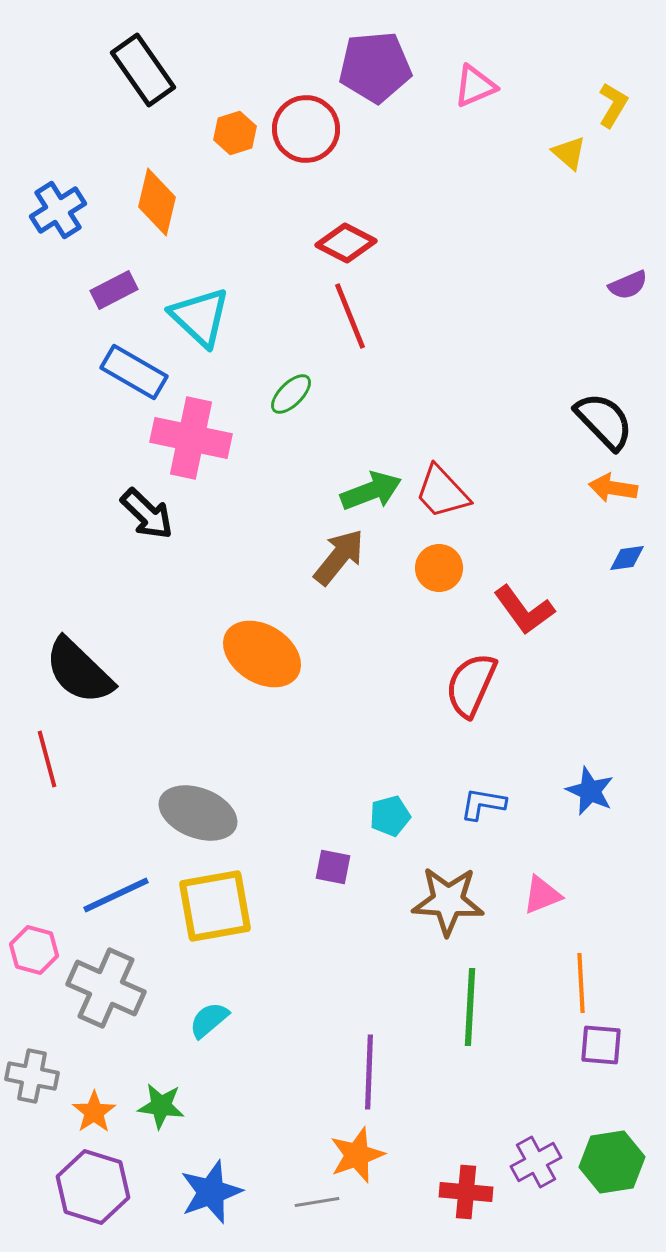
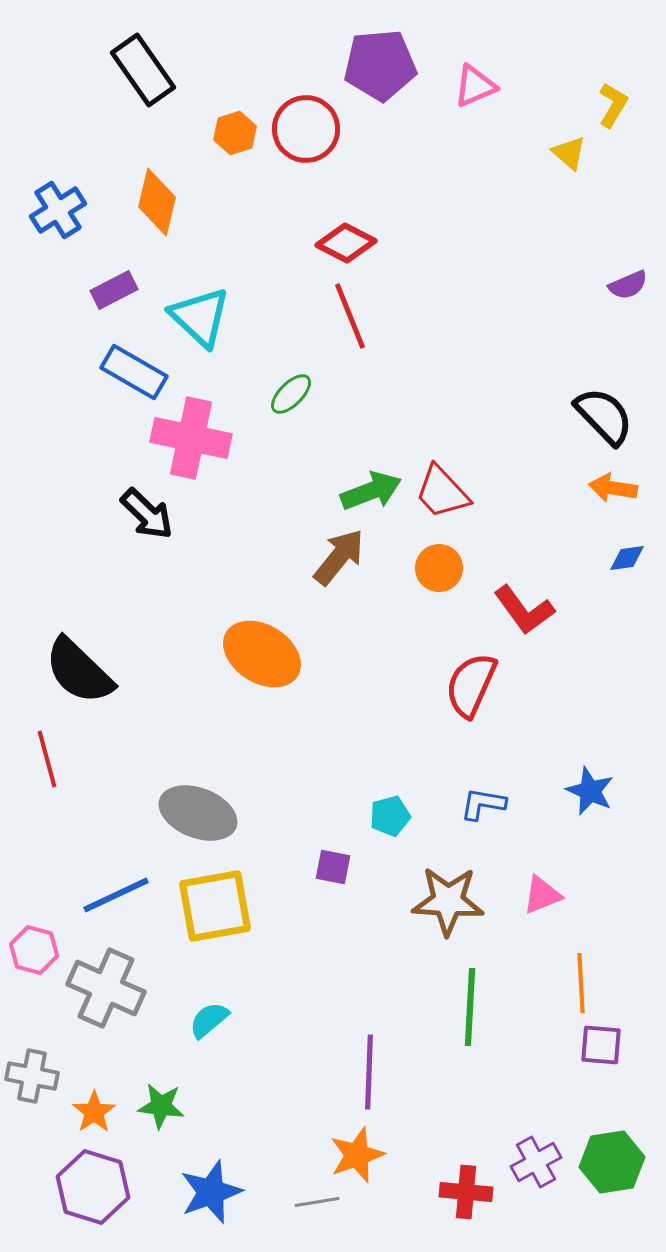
purple pentagon at (375, 67): moved 5 px right, 2 px up
black semicircle at (604, 421): moved 5 px up
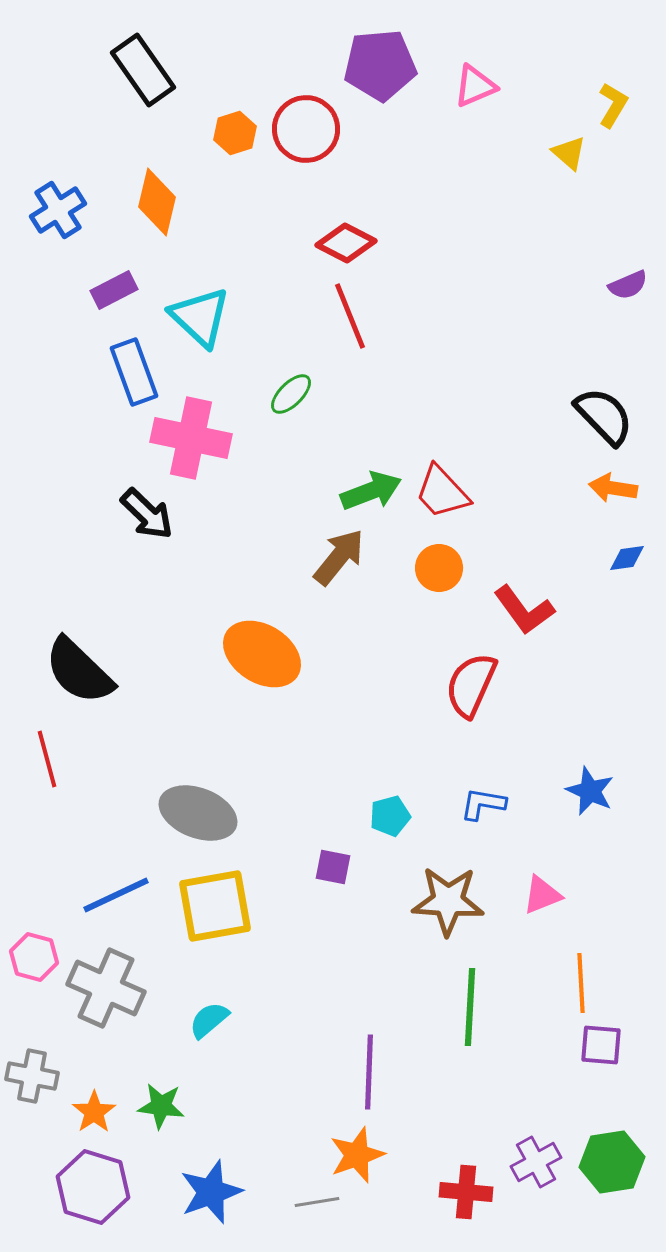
blue rectangle at (134, 372): rotated 40 degrees clockwise
pink hexagon at (34, 950): moved 7 px down
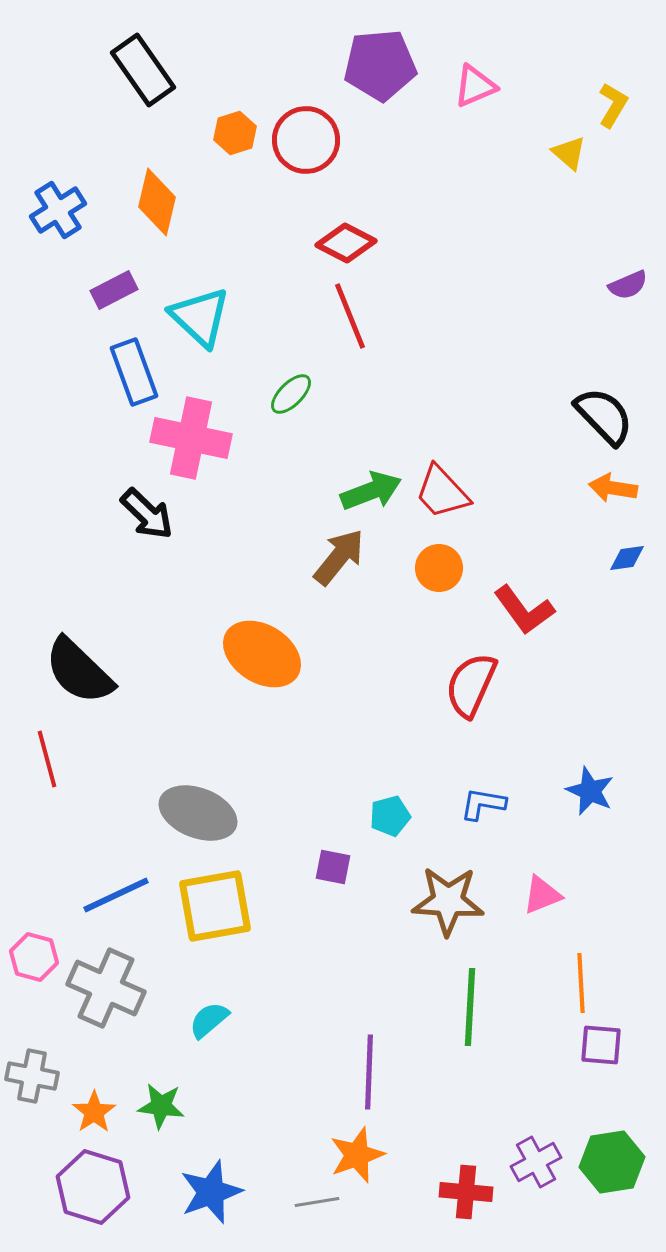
red circle at (306, 129): moved 11 px down
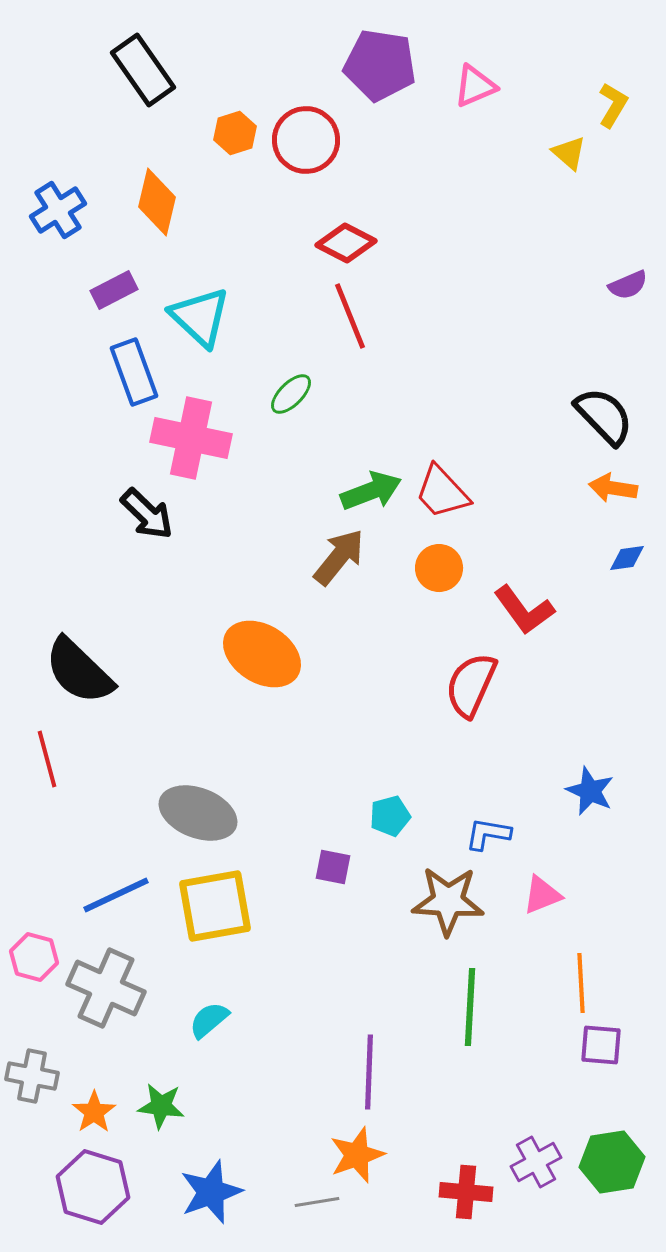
purple pentagon at (380, 65): rotated 14 degrees clockwise
blue L-shape at (483, 804): moved 5 px right, 30 px down
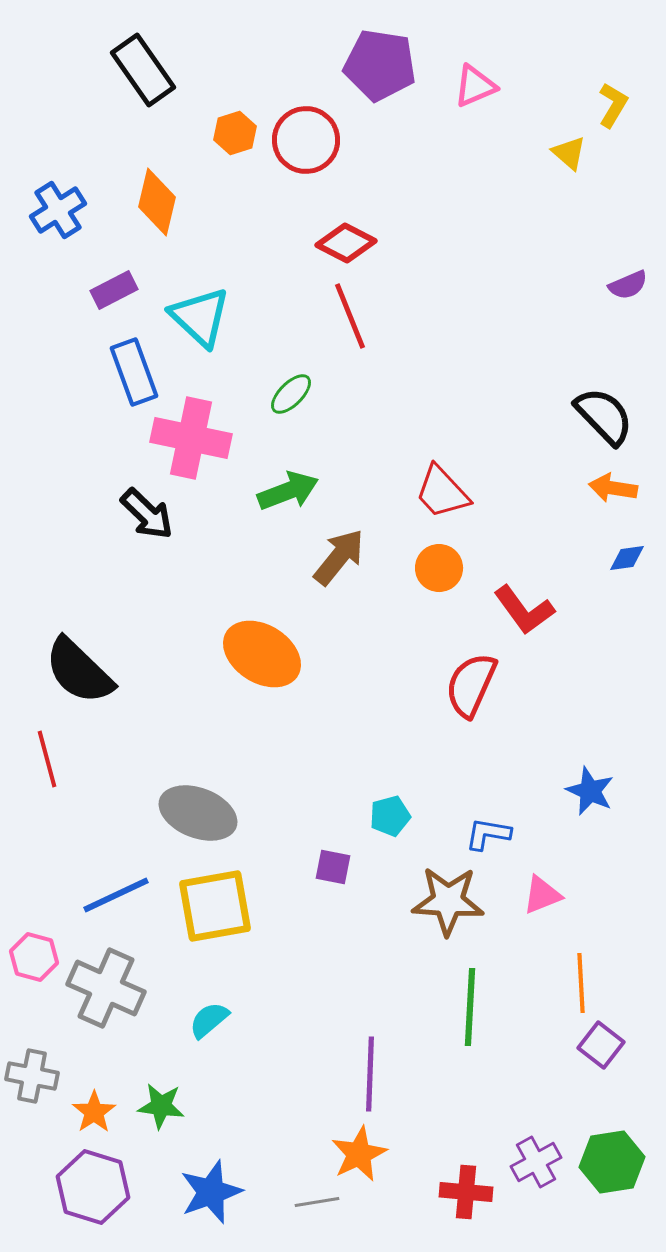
green arrow at (371, 491): moved 83 px left
purple square at (601, 1045): rotated 33 degrees clockwise
purple line at (369, 1072): moved 1 px right, 2 px down
orange star at (357, 1155): moved 2 px right, 1 px up; rotated 6 degrees counterclockwise
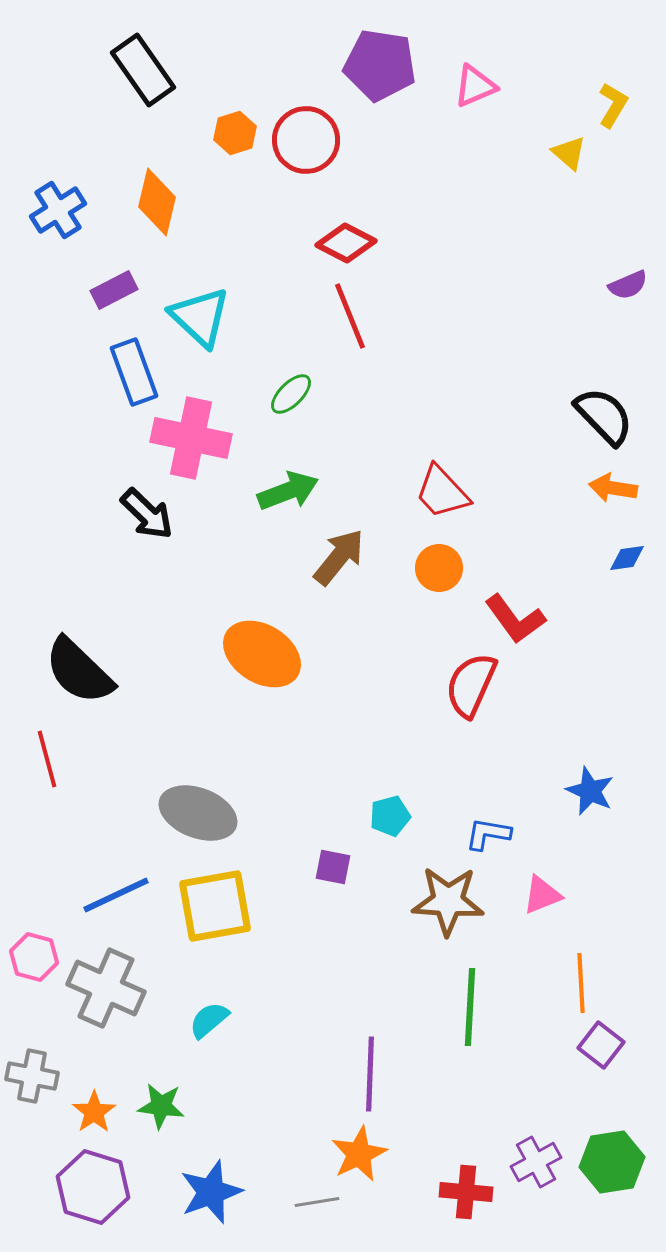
red L-shape at (524, 610): moved 9 px left, 9 px down
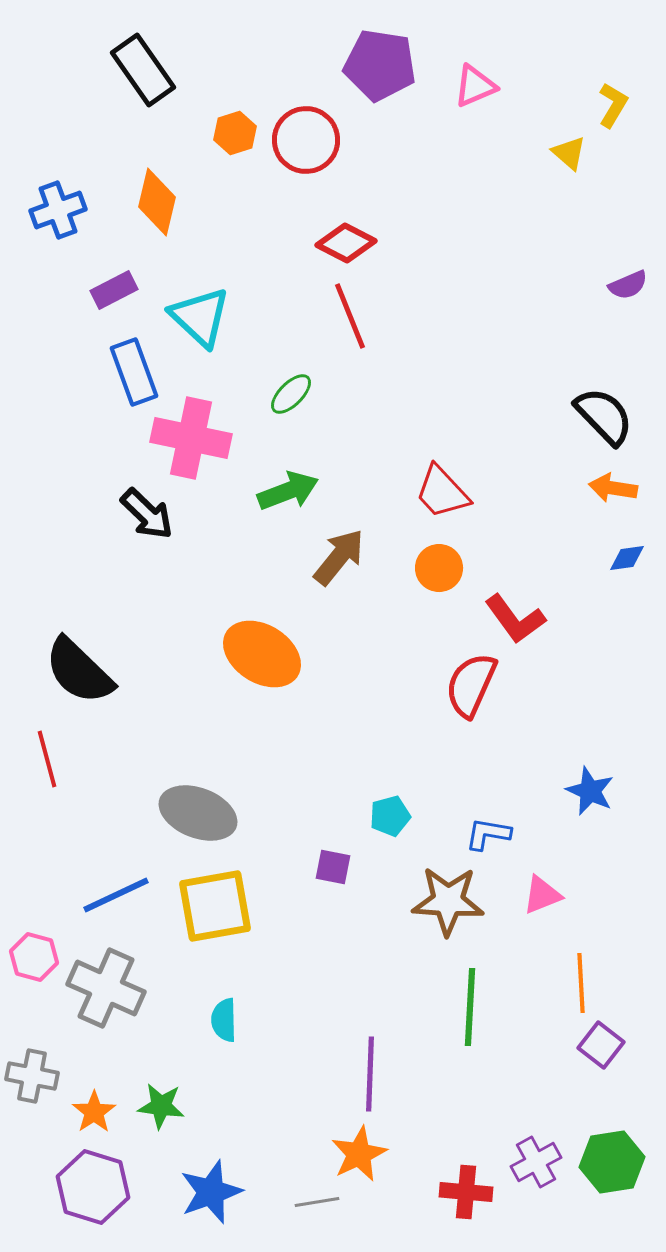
blue cross at (58, 210): rotated 12 degrees clockwise
cyan semicircle at (209, 1020): moved 15 px right; rotated 51 degrees counterclockwise
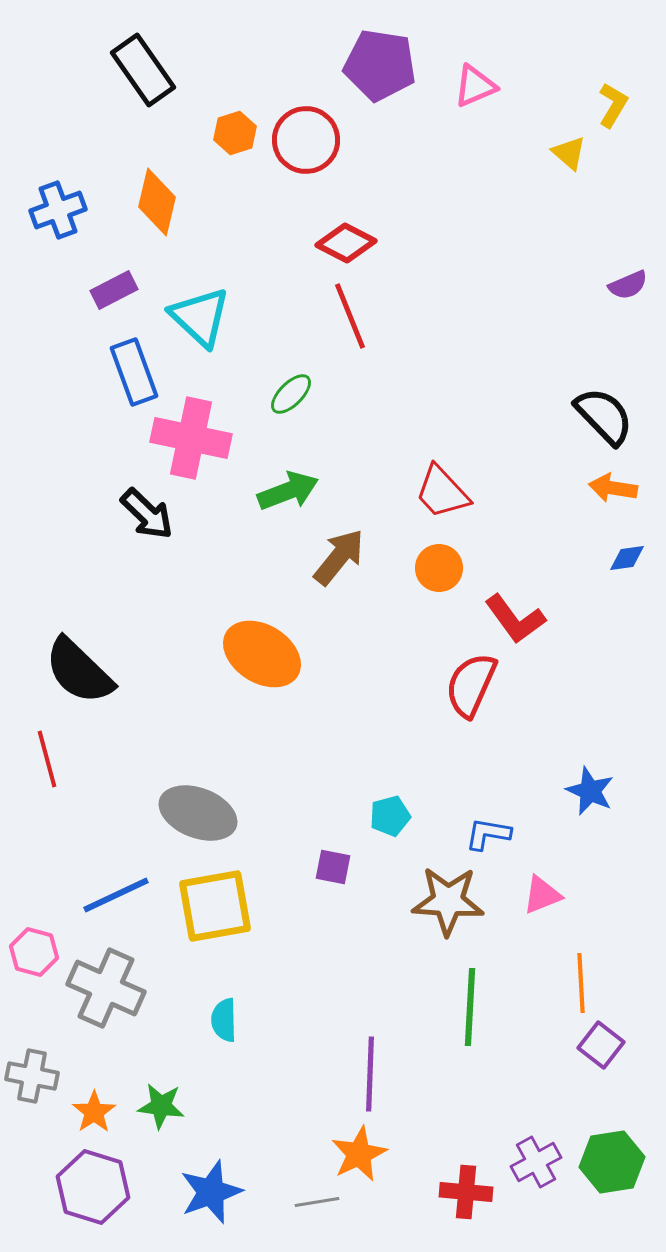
pink hexagon at (34, 957): moved 5 px up
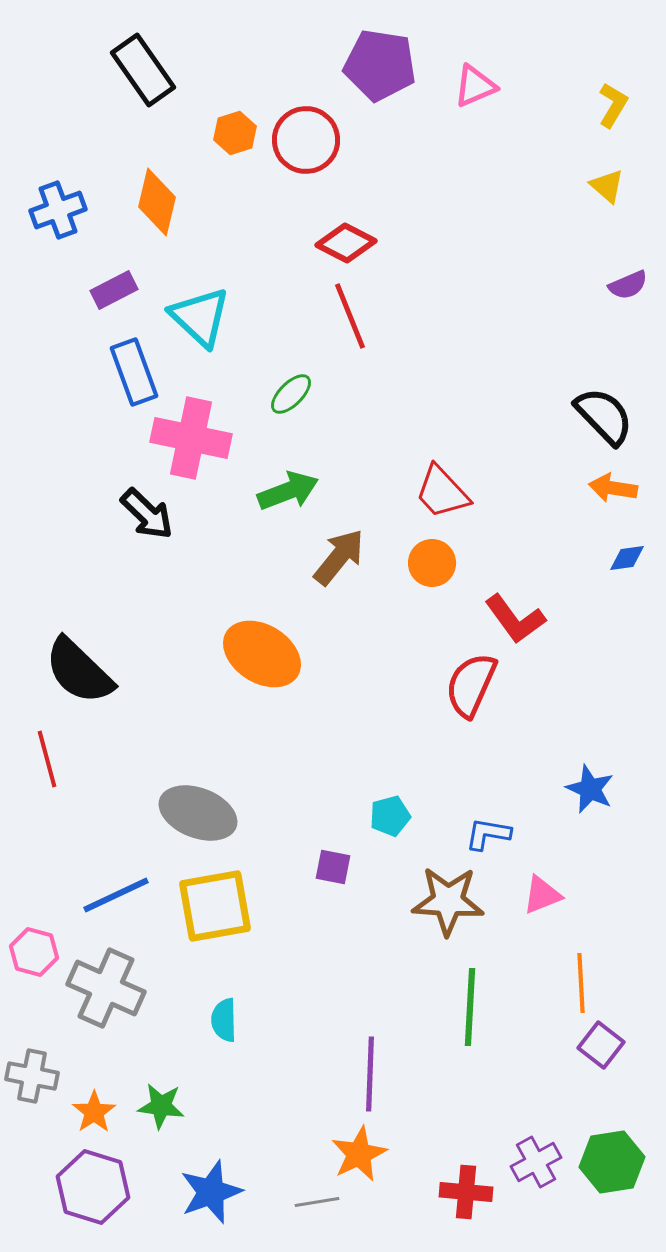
yellow triangle at (569, 153): moved 38 px right, 33 px down
orange circle at (439, 568): moved 7 px left, 5 px up
blue star at (590, 791): moved 2 px up
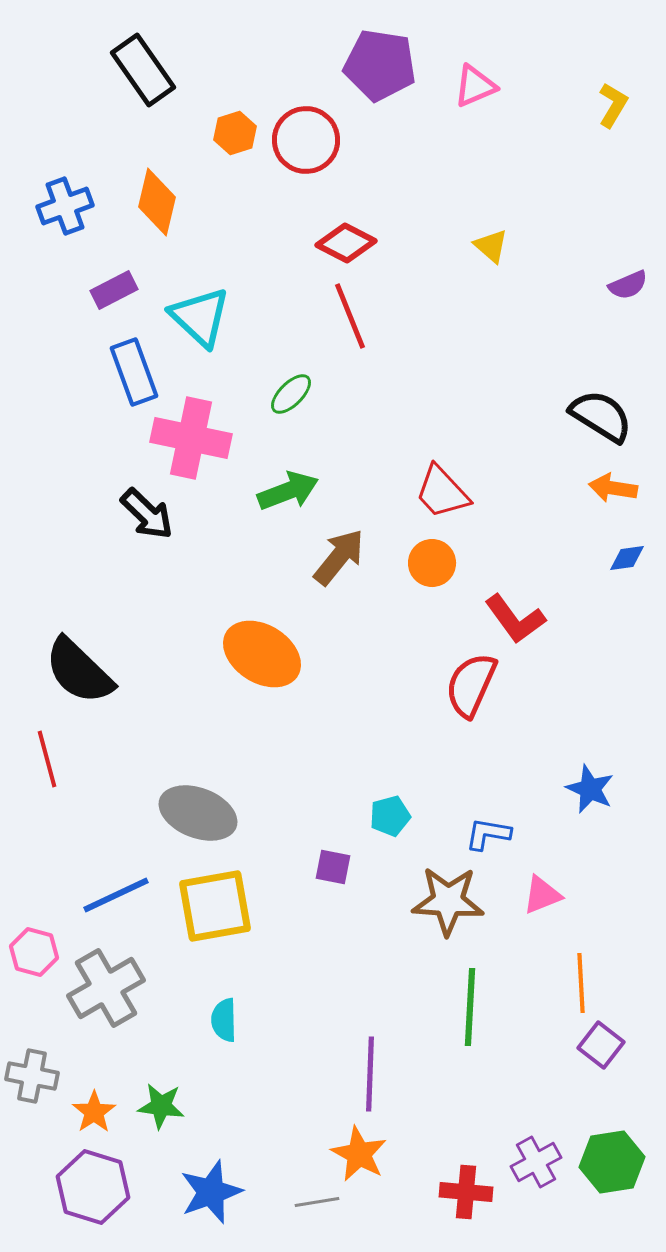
yellow triangle at (607, 186): moved 116 px left, 60 px down
blue cross at (58, 210): moved 7 px right, 4 px up
black semicircle at (604, 416): moved 3 px left; rotated 14 degrees counterclockwise
gray cross at (106, 988): rotated 36 degrees clockwise
orange star at (359, 1154): rotated 18 degrees counterclockwise
